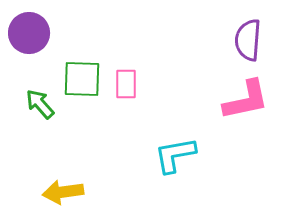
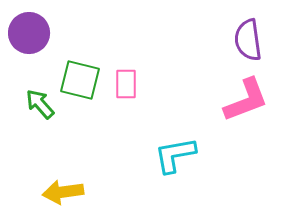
purple semicircle: rotated 12 degrees counterclockwise
green square: moved 2 px left, 1 px down; rotated 12 degrees clockwise
pink L-shape: rotated 9 degrees counterclockwise
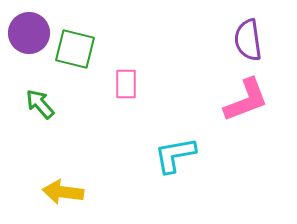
green square: moved 5 px left, 31 px up
yellow arrow: rotated 15 degrees clockwise
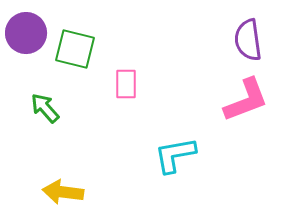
purple circle: moved 3 px left
green arrow: moved 5 px right, 4 px down
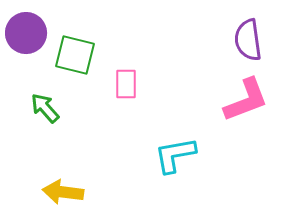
green square: moved 6 px down
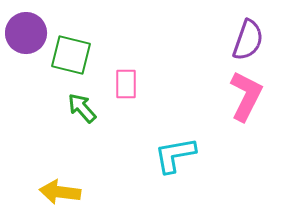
purple semicircle: rotated 153 degrees counterclockwise
green square: moved 4 px left
pink L-shape: moved 4 px up; rotated 42 degrees counterclockwise
green arrow: moved 37 px right
yellow arrow: moved 3 px left
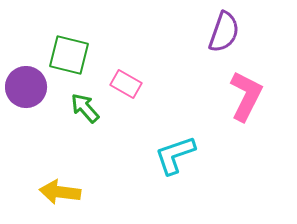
purple circle: moved 54 px down
purple semicircle: moved 24 px left, 8 px up
green square: moved 2 px left
pink rectangle: rotated 60 degrees counterclockwise
green arrow: moved 3 px right
cyan L-shape: rotated 9 degrees counterclockwise
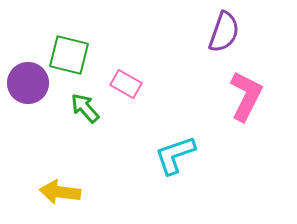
purple circle: moved 2 px right, 4 px up
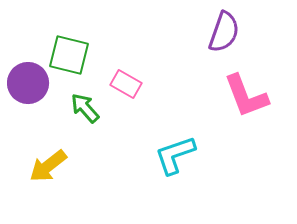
pink L-shape: rotated 132 degrees clockwise
yellow arrow: moved 12 px left, 26 px up; rotated 45 degrees counterclockwise
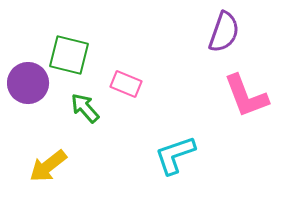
pink rectangle: rotated 8 degrees counterclockwise
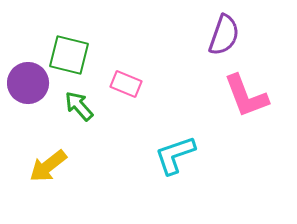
purple semicircle: moved 3 px down
green arrow: moved 6 px left, 2 px up
